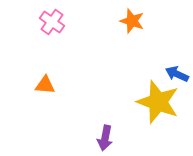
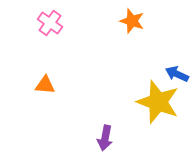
pink cross: moved 2 px left, 1 px down
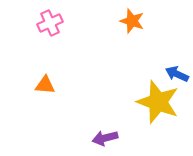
pink cross: rotated 30 degrees clockwise
purple arrow: rotated 65 degrees clockwise
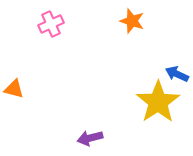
pink cross: moved 1 px right, 1 px down
orange triangle: moved 31 px left, 4 px down; rotated 10 degrees clockwise
yellow star: rotated 18 degrees clockwise
purple arrow: moved 15 px left
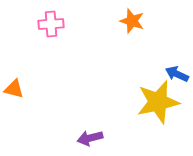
pink cross: rotated 20 degrees clockwise
yellow star: rotated 21 degrees clockwise
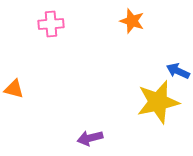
blue arrow: moved 1 px right, 3 px up
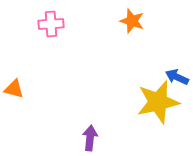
blue arrow: moved 1 px left, 6 px down
purple arrow: rotated 110 degrees clockwise
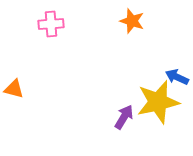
purple arrow: moved 34 px right, 21 px up; rotated 25 degrees clockwise
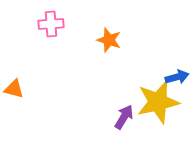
orange star: moved 23 px left, 19 px down
blue arrow: rotated 140 degrees clockwise
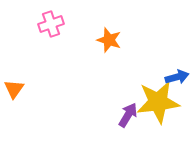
pink cross: rotated 15 degrees counterclockwise
orange triangle: rotated 50 degrees clockwise
yellow star: rotated 6 degrees clockwise
purple arrow: moved 4 px right, 2 px up
